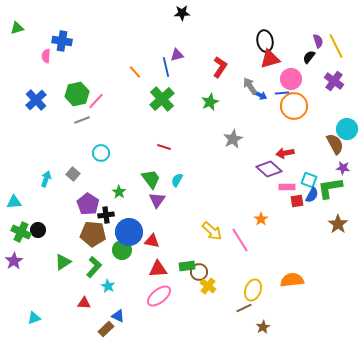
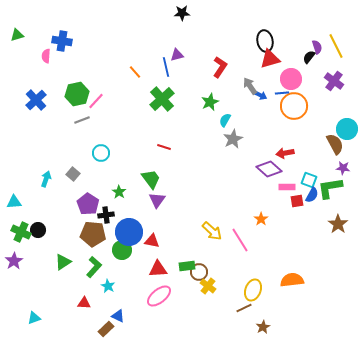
green triangle at (17, 28): moved 7 px down
purple semicircle at (318, 41): moved 1 px left, 6 px down
cyan semicircle at (177, 180): moved 48 px right, 60 px up
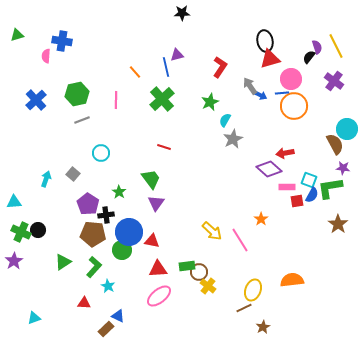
pink line at (96, 101): moved 20 px right, 1 px up; rotated 42 degrees counterclockwise
purple triangle at (157, 200): moved 1 px left, 3 px down
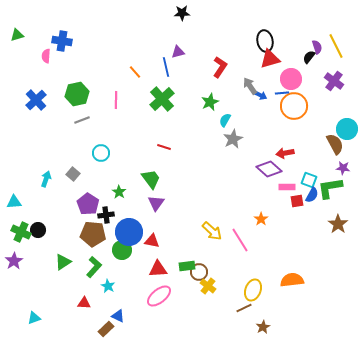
purple triangle at (177, 55): moved 1 px right, 3 px up
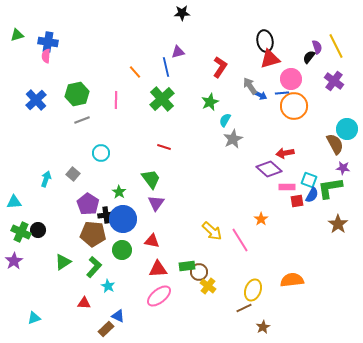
blue cross at (62, 41): moved 14 px left, 1 px down
blue circle at (129, 232): moved 6 px left, 13 px up
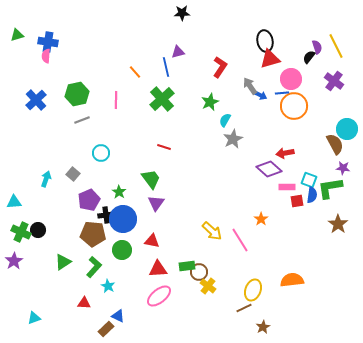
blue semicircle at (312, 195): rotated 21 degrees counterclockwise
purple pentagon at (88, 204): moved 1 px right, 4 px up; rotated 15 degrees clockwise
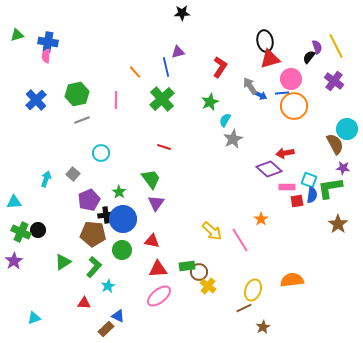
cyan star at (108, 286): rotated 16 degrees clockwise
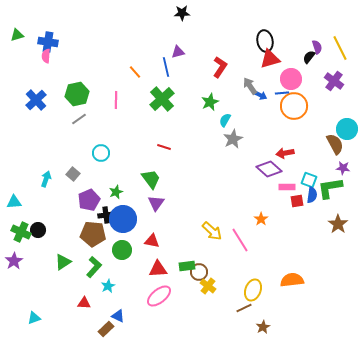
yellow line at (336, 46): moved 4 px right, 2 px down
gray line at (82, 120): moved 3 px left, 1 px up; rotated 14 degrees counterclockwise
green star at (119, 192): moved 3 px left; rotated 16 degrees clockwise
